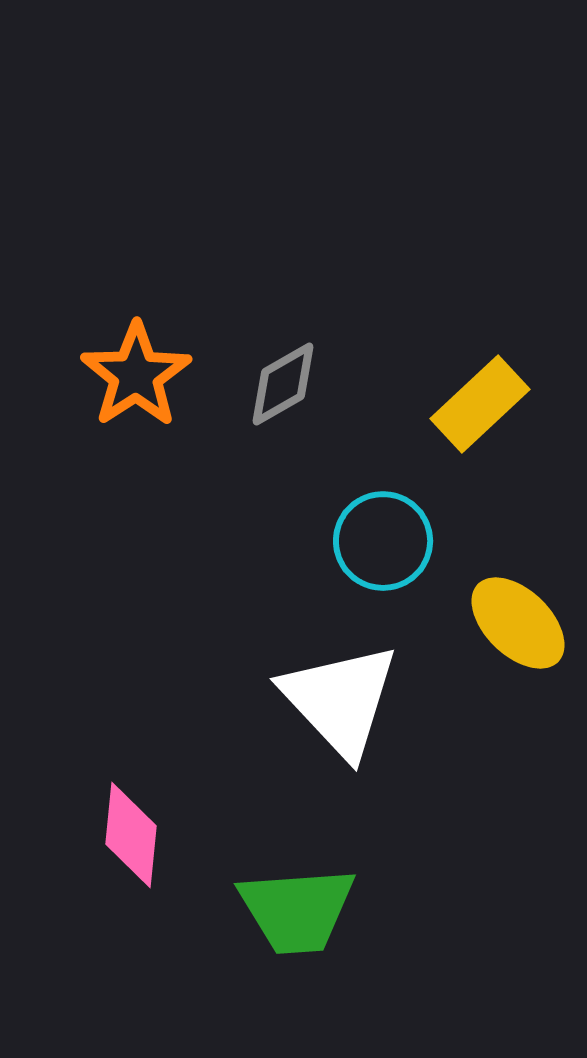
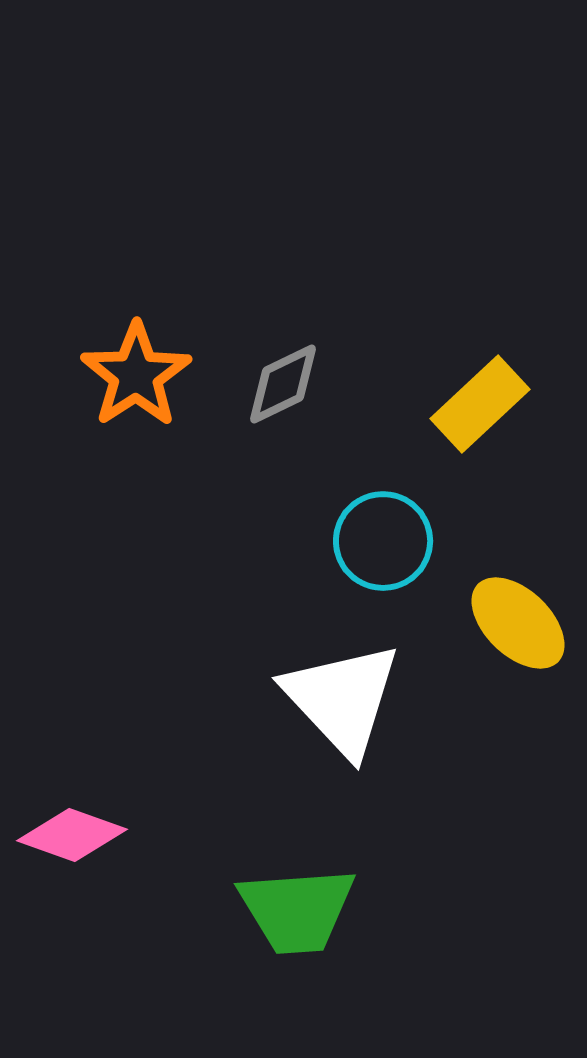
gray diamond: rotated 4 degrees clockwise
white triangle: moved 2 px right, 1 px up
pink diamond: moved 59 px left; rotated 76 degrees counterclockwise
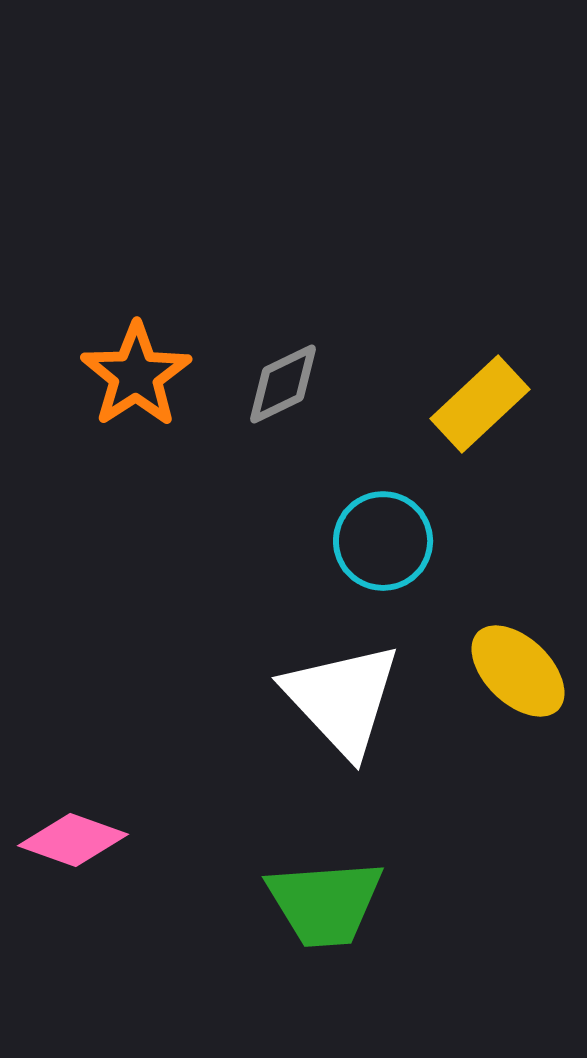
yellow ellipse: moved 48 px down
pink diamond: moved 1 px right, 5 px down
green trapezoid: moved 28 px right, 7 px up
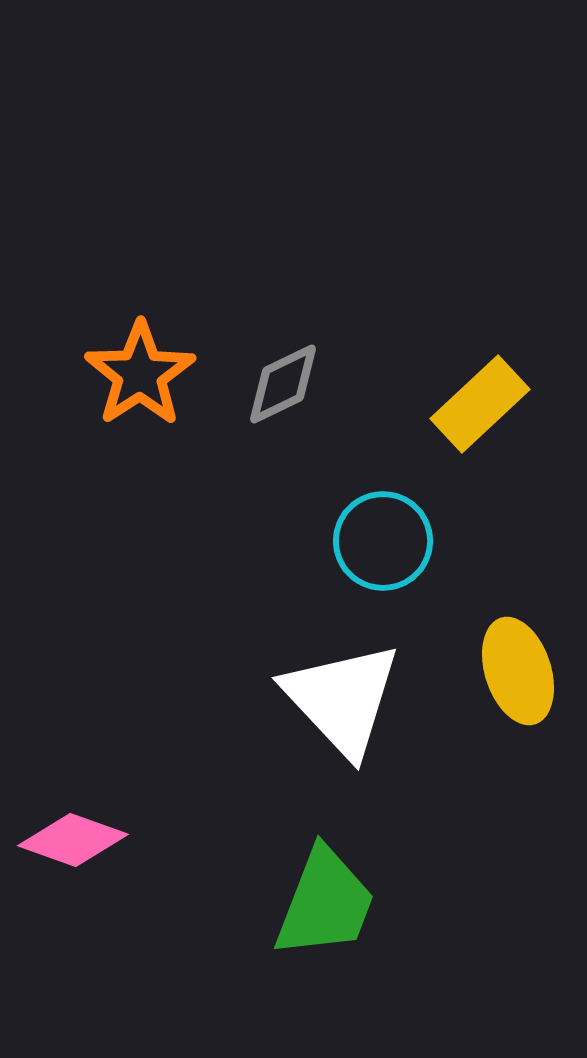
orange star: moved 4 px right, 1 px up
yellow ellipse: rotated 28 degrees clockwise
green trapezoid: rotated 65 degrees counterclockwise
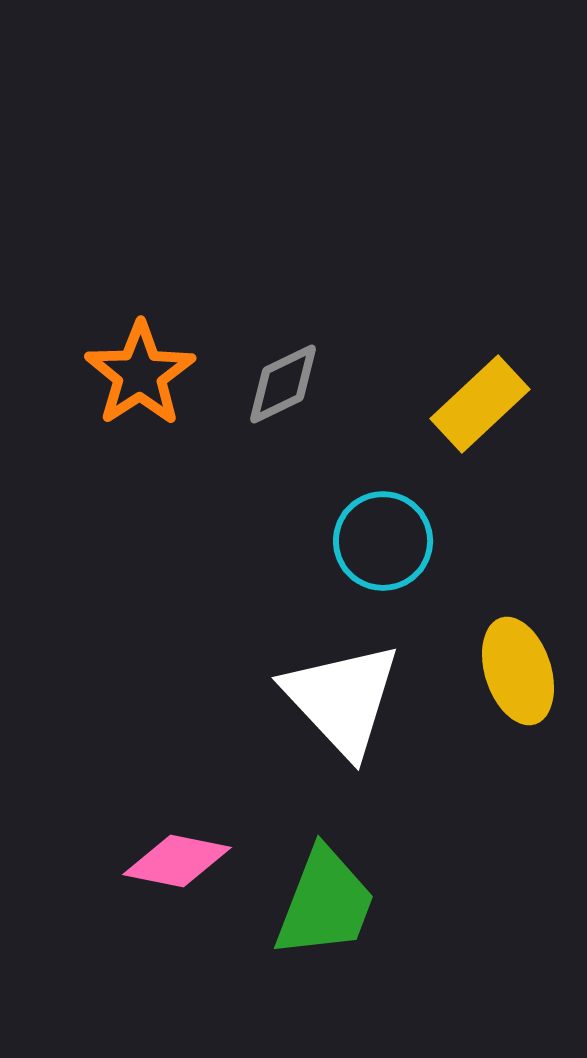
pink diamond: moved 104 px right, 21 px down; rotated 8 degrees counterclockwise
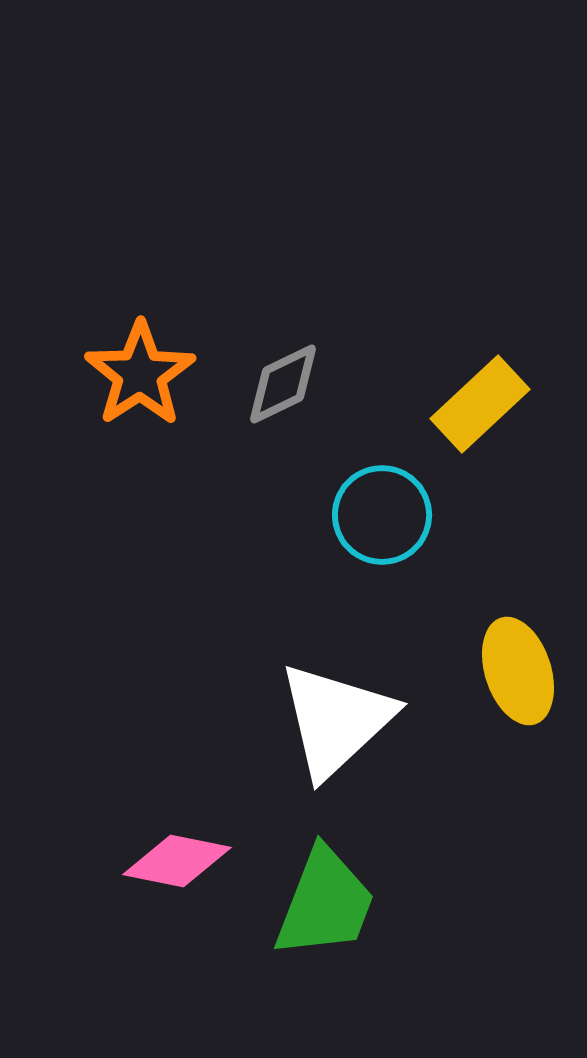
cyan circle: moved 1 px left, 26 px up
white triangle: moved 6 px left, 21 px down; rotated 30 degrees clockwise
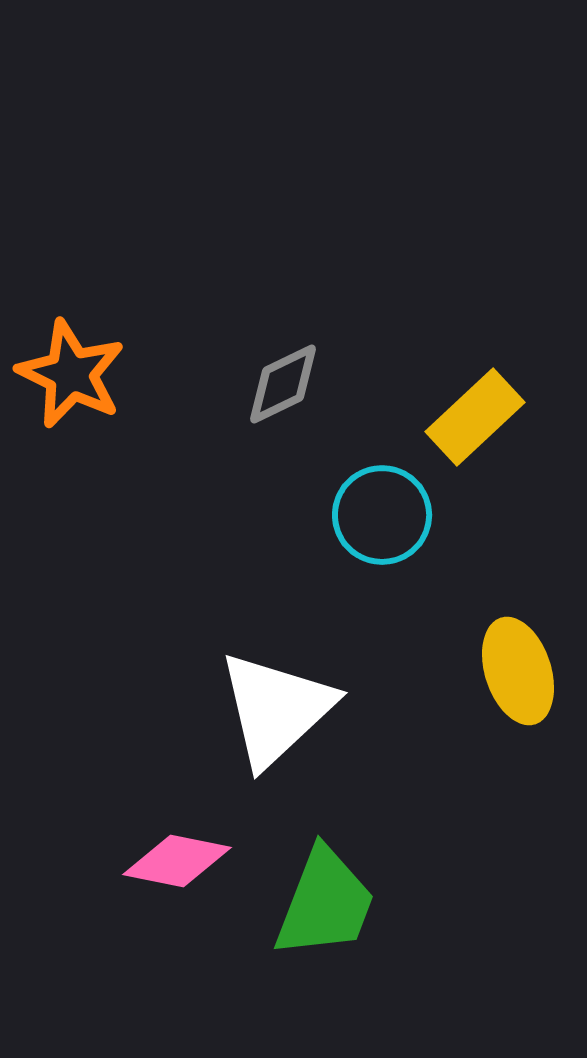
orange star: moved 69 px left; rotated 13 degrees counterclockwise
yellow rectangle: moved 5 px left, 13 px down
white triangle: moved 60 px left, 11 px up
